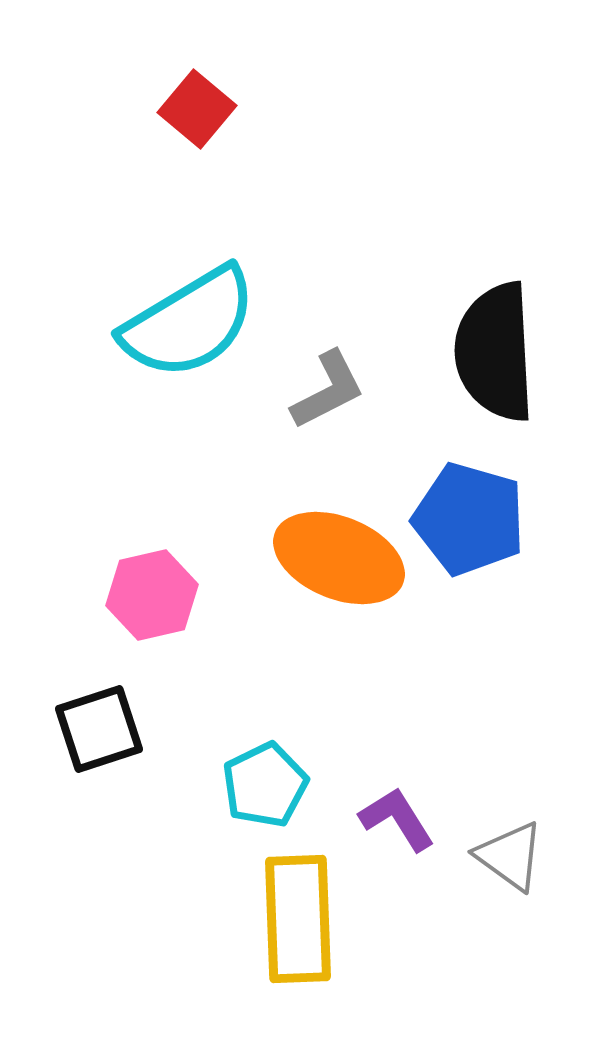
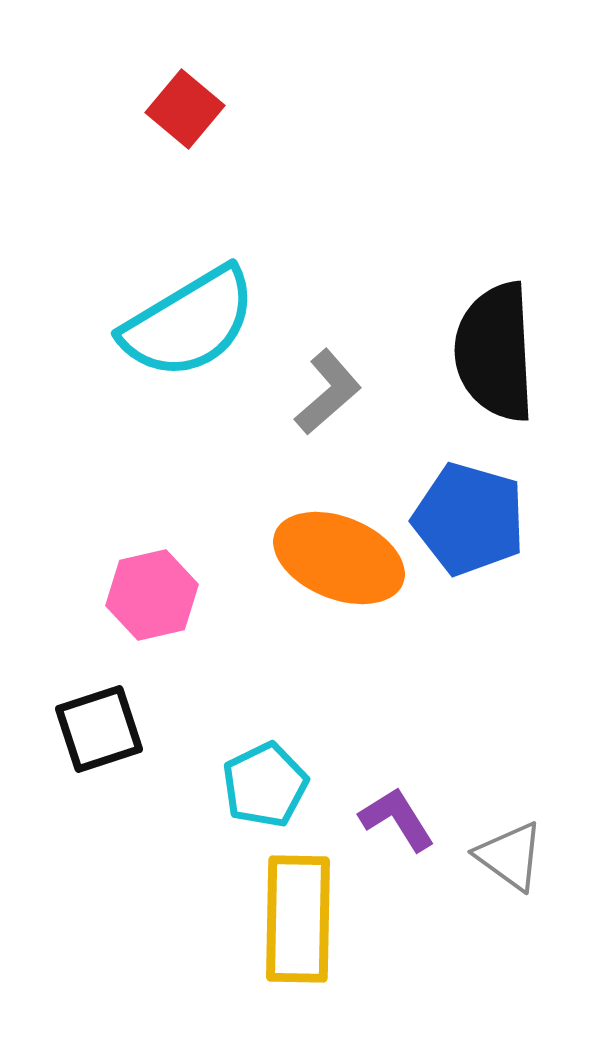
red square: moved 12 px left
gray L-shape: moved 2 px down; rotated 14 degrees counterclockwise
yellow rectangle: rotated 3 degrees clockwise
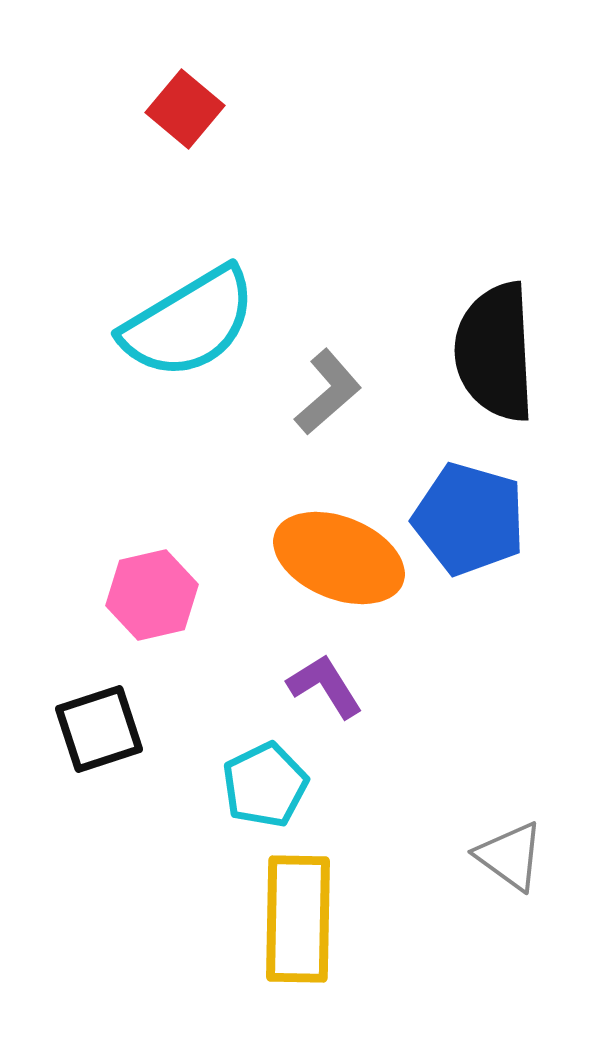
purple L-shape: moved 72 px left, 133 px up
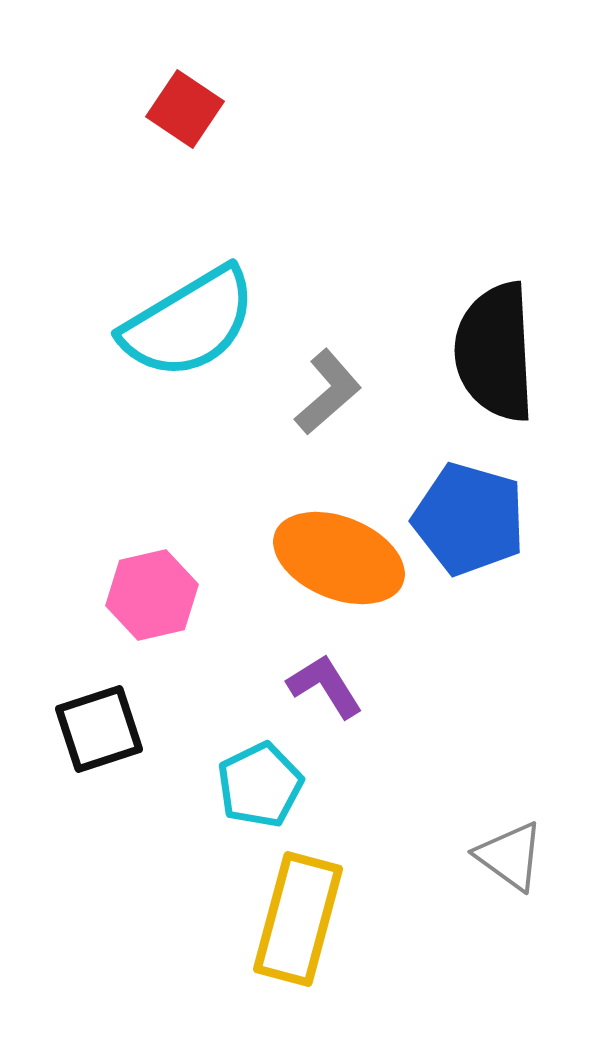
red square: rotated 6 degrees counterclockwise
cyan pentagon: moved 5 px left
yellow rectangle: rotated 14 degrees clockwise
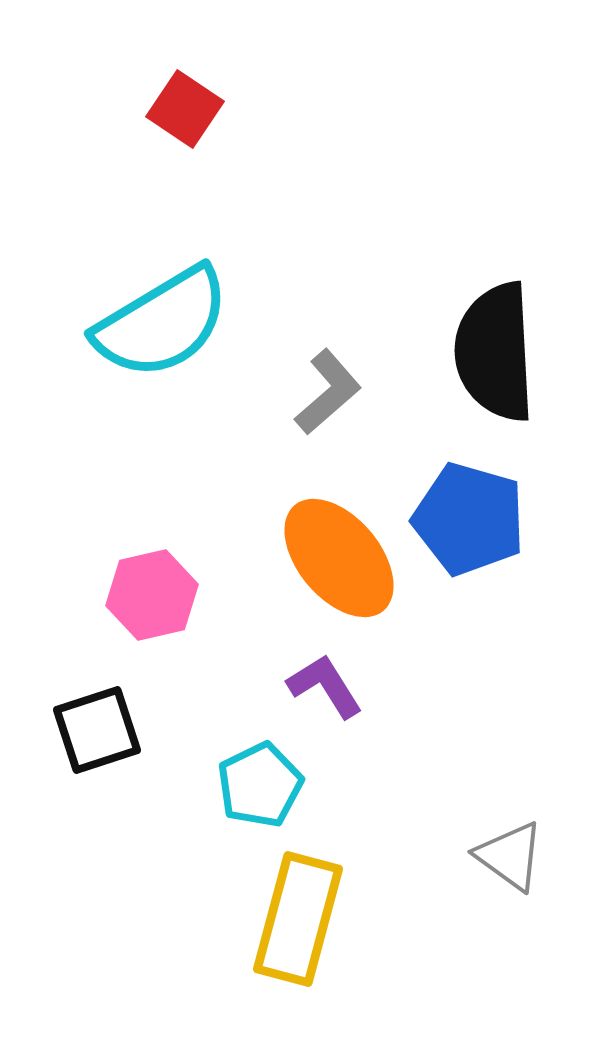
cyan semicircle: moved 27 px left
orange ellipse: rotated 28 degrees clockwise
black square: moved 2 px left, 1 px down
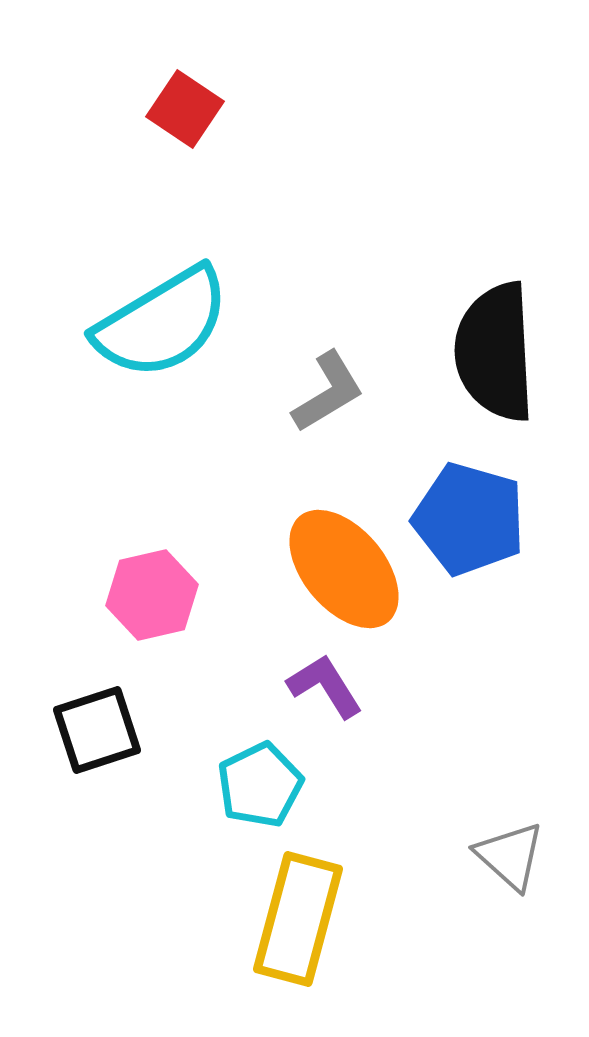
gray L-shape: rotated 10 degrees clockwise
orange ellipse: moved 5 px right, 11 px down
gray triangle: rotated 6 degrees clockwise
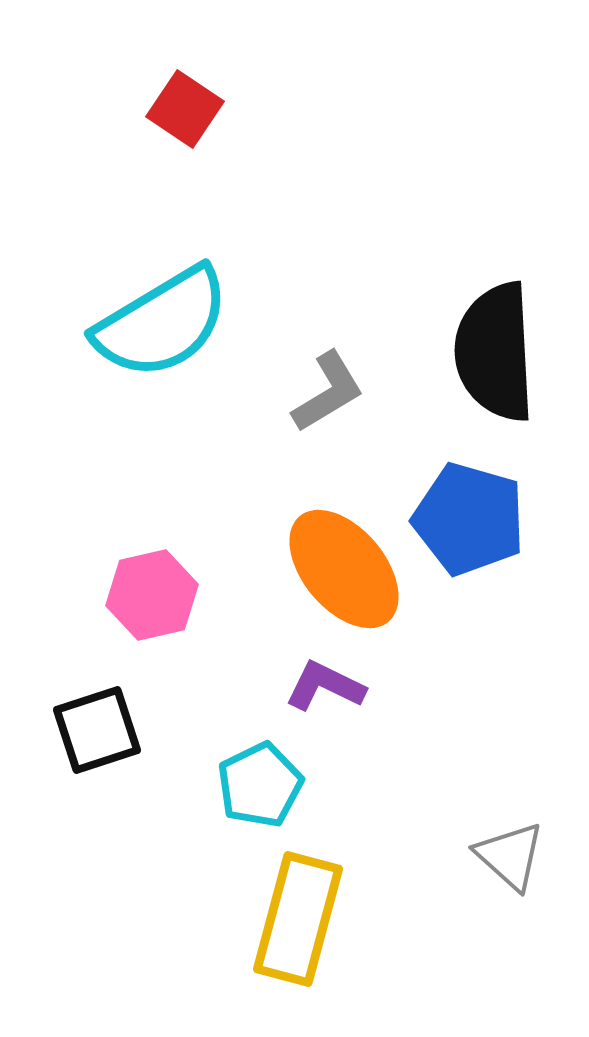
purple L-shape: rotated 32 degrees counterclockwise
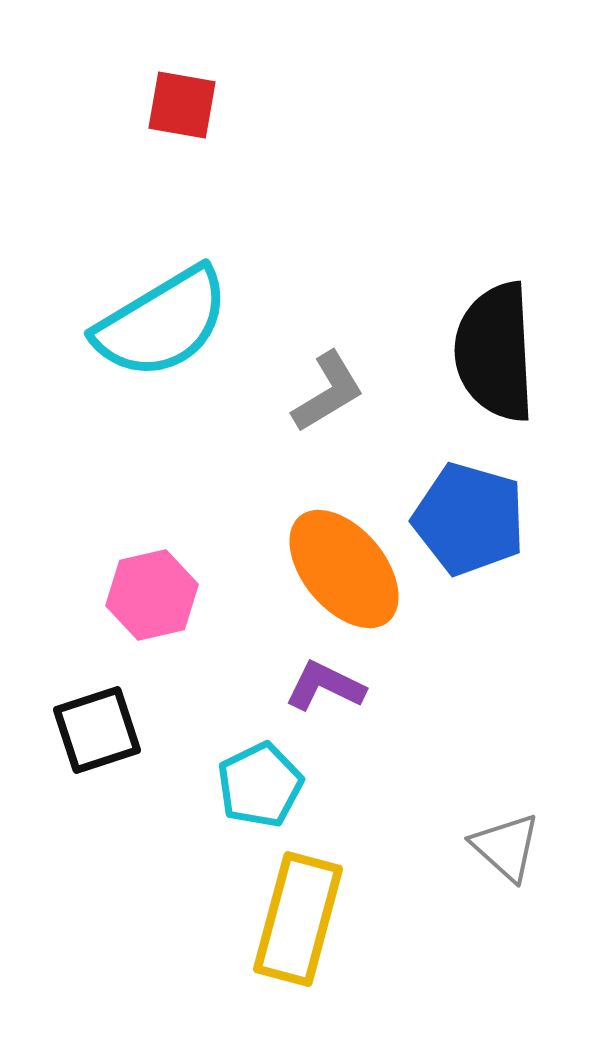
red square: moved 3 px left, 4 px up; rotated 24 degrees counterclockwise
gray triangle: moved 4 px left, 9 px up
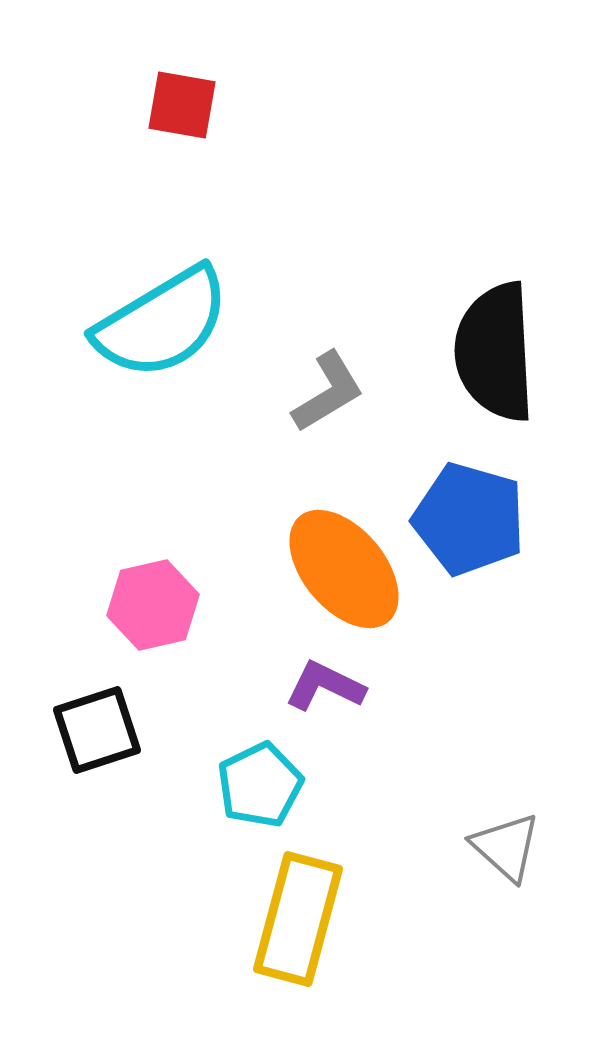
pink hexagon: moved 1 px right, 10 px down
